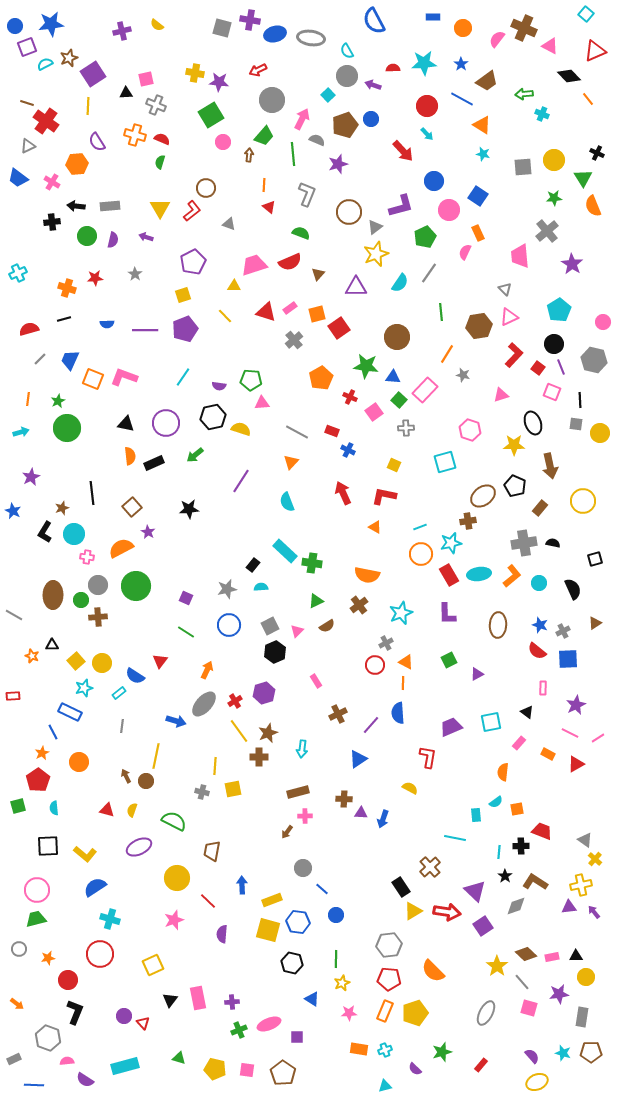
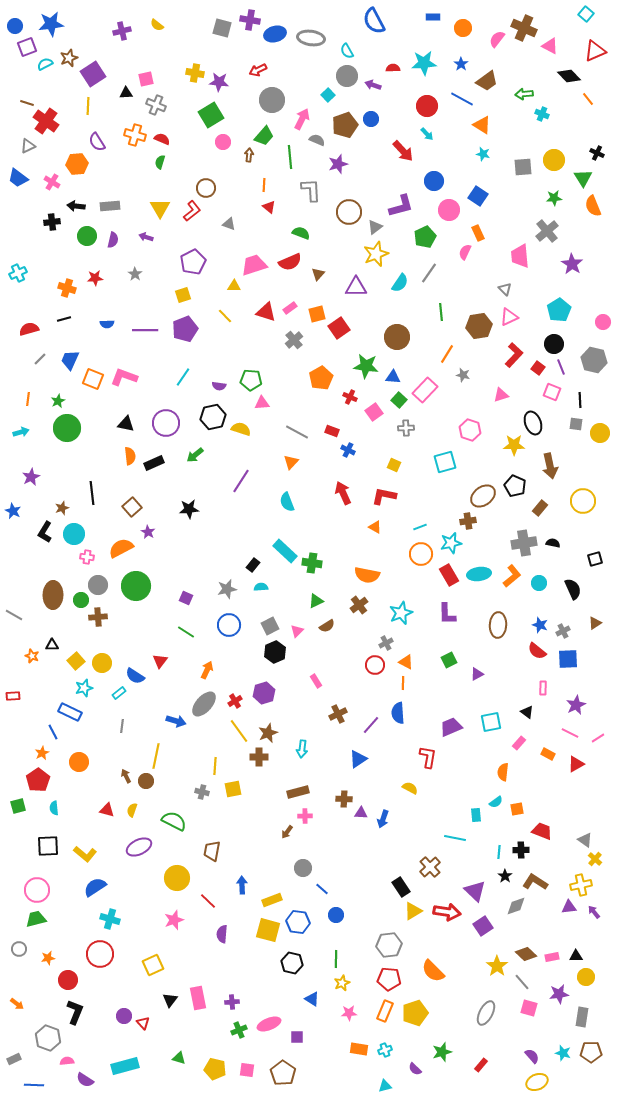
green line at (293, 154): moved 3 px left, 3 px down
gray L-shape at (307, 194): moved 4 px right, 4 px up; rotated 25 degrees counterclockwise
black cross at (521, 846): moved 4 px down
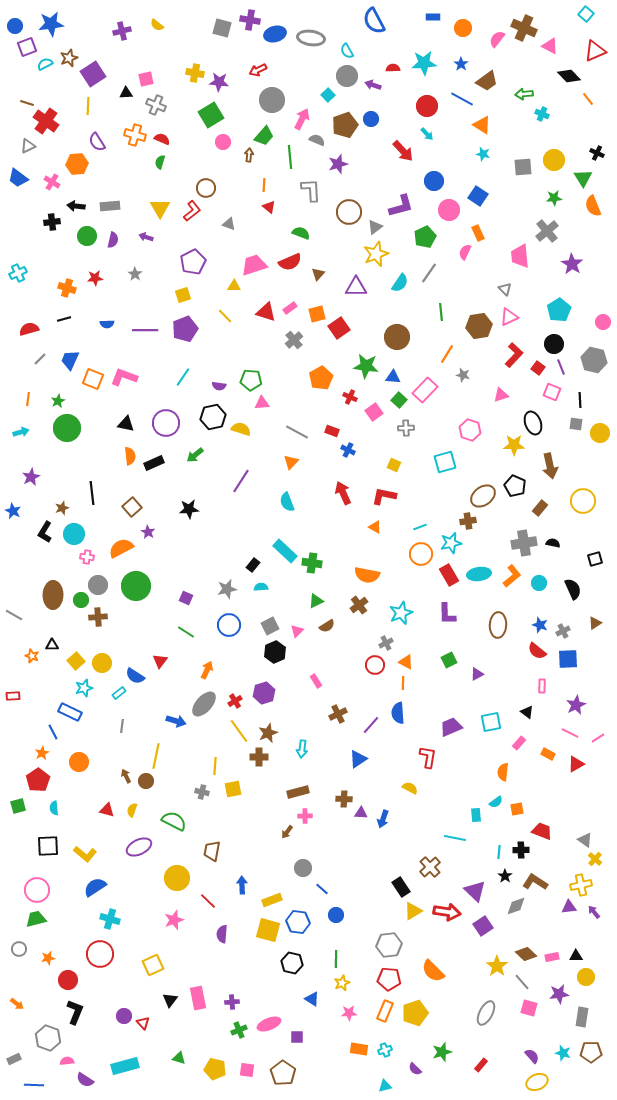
pink rectangle at (543, 688): moved 1 px left, 2 px up
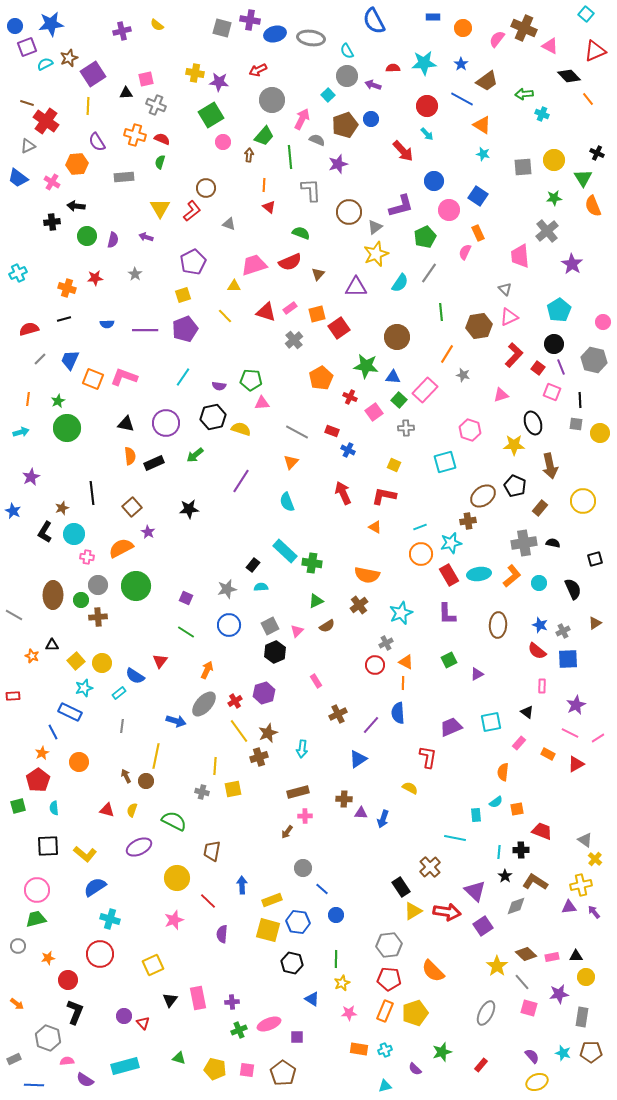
gray rectangle at (110, 206): moved 14 px right, 29 px up
brown cross at (259, 757): rotated 18 degrees counterclockwise
gray circle at (19, 949): moved 1 px left, 3 px up
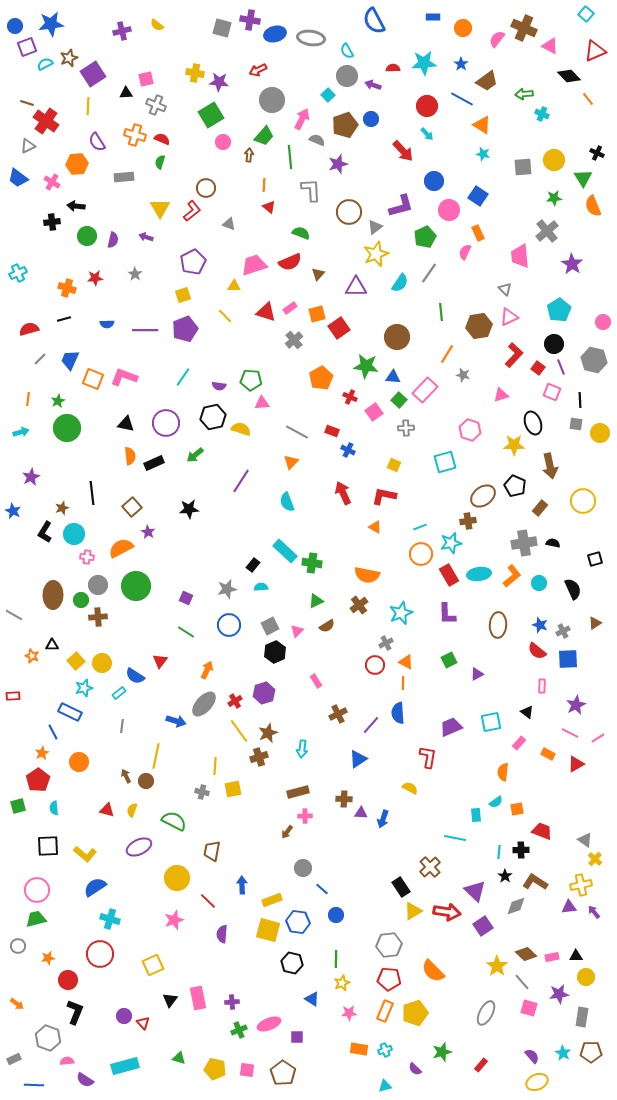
cyan star at (563, 1053): rotated 14 degrees clockwise
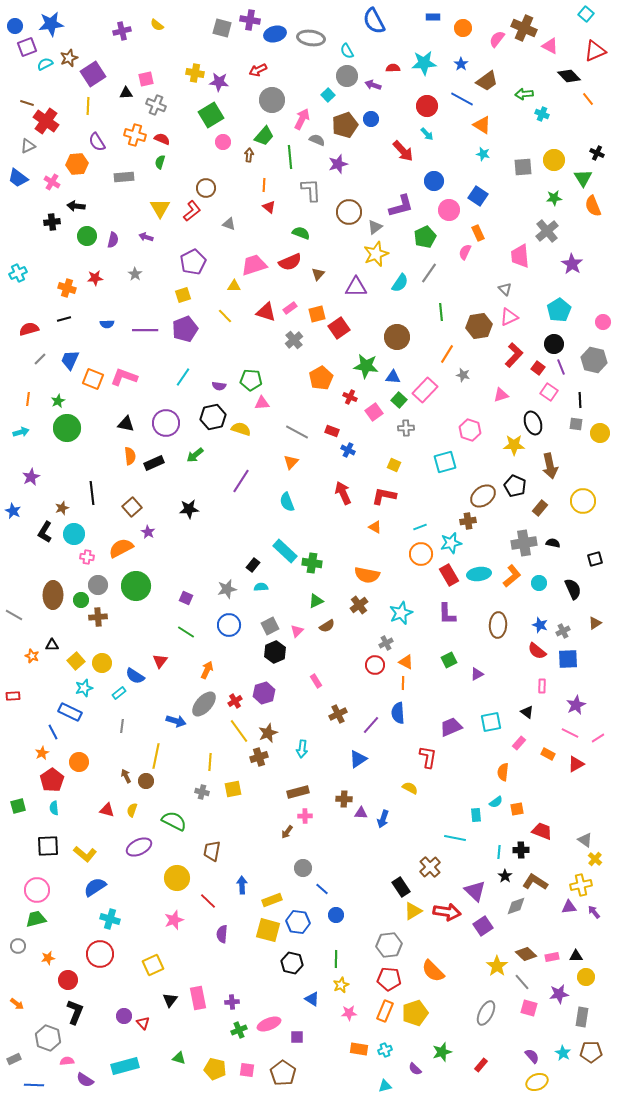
pink square at (552, 392): moved 3 px left; rotated 12 degrees clockwise
yellow line at (215, 766): moved 5 px left, 4 px up
red pentagon at (38, 780): moved 14 px right
yellow star at (342, 983): moved 1 px left, 2 px down
